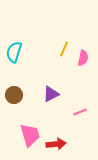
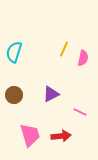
pink line: rotated 48 degrees clockwise
red arrow: moved 5 px right, 8 px up
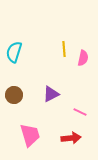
yellow line: rotated 28 degrees counterclockwise
red arrow: moved 10 px right, 2 px down
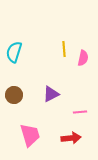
pink line: rotated 32 degrees counterclockwise
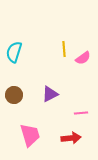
pink semicircle: rotated 42 degrees clockwise
purple triangle: moved 1 px left
pink line: moved 1 px right, 1 px down
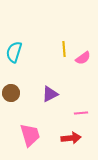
brown circle: moved 3 px left, 2 px up
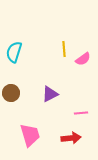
pink semicircle: moved 1 px down
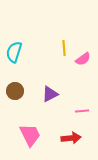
yellow line: moved 1 px up
brown circle: moved 4 px right, 2 px up
pink line: moved 1 px right, 2 px up
pink trapezoid: rotated 10 degrees counterclockwise
